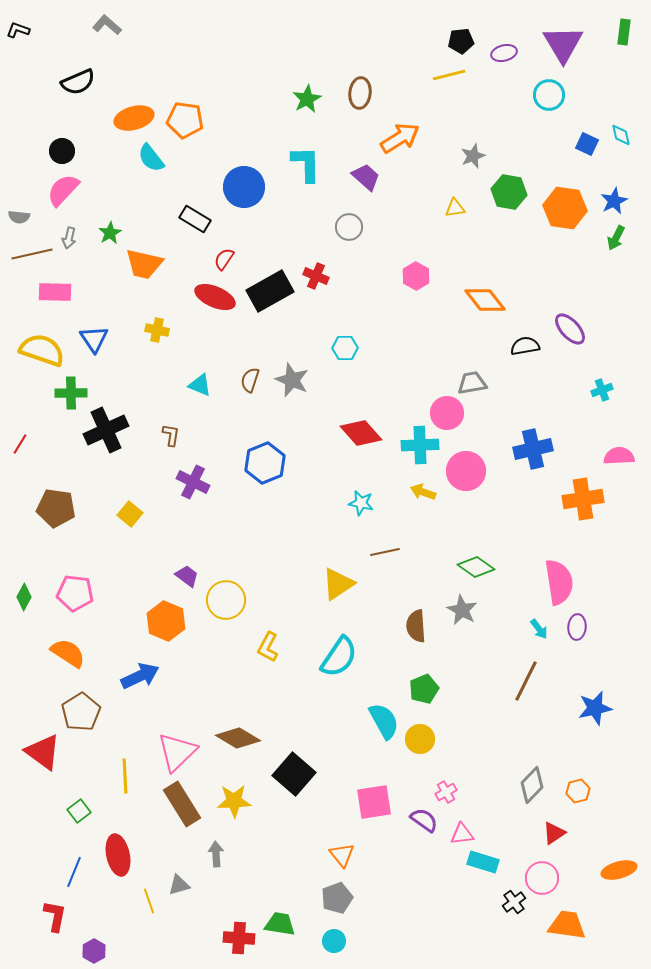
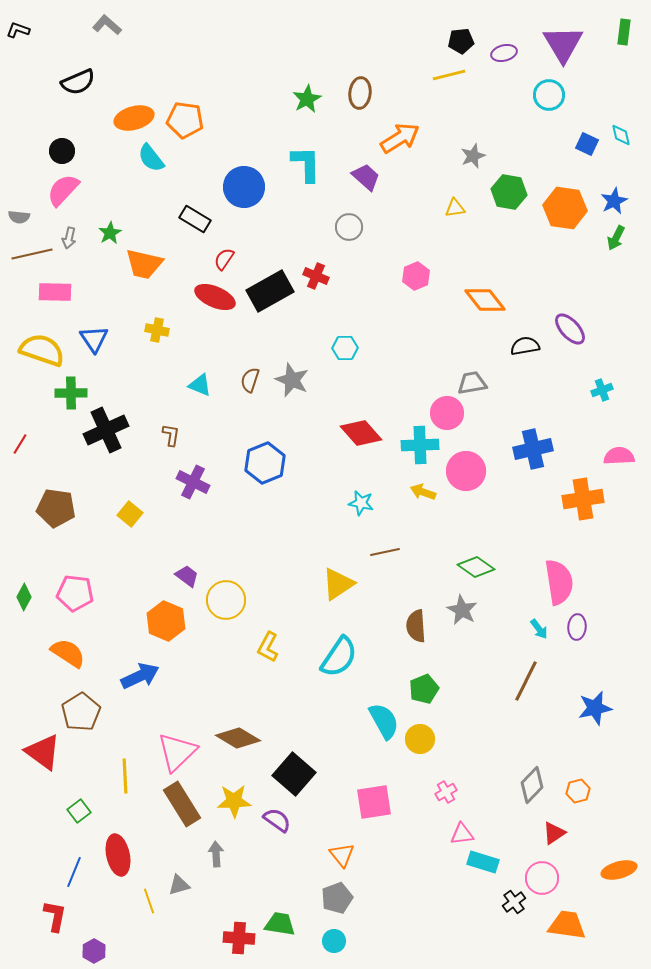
pink hexagon at (416, 276): rotated 8 degrees clockwise
purple semicircle at (424, 820): moved 147 px left
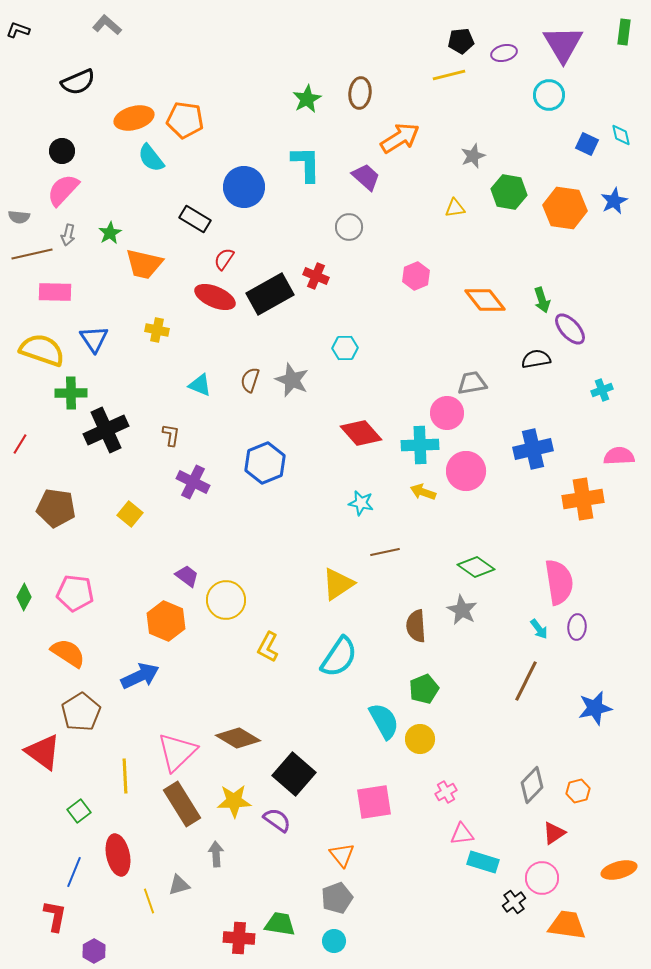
gray arrow at (69, 238): moved 1 px left, 3 px up
green arrow at (616, 238): moved 74 px left, 62 px down; rotated 45 degrees counterclockwise
black rectangle at (270, 291): moved 3 px down
black semicircle at (525, 346): moved 11 px right, 13 px down
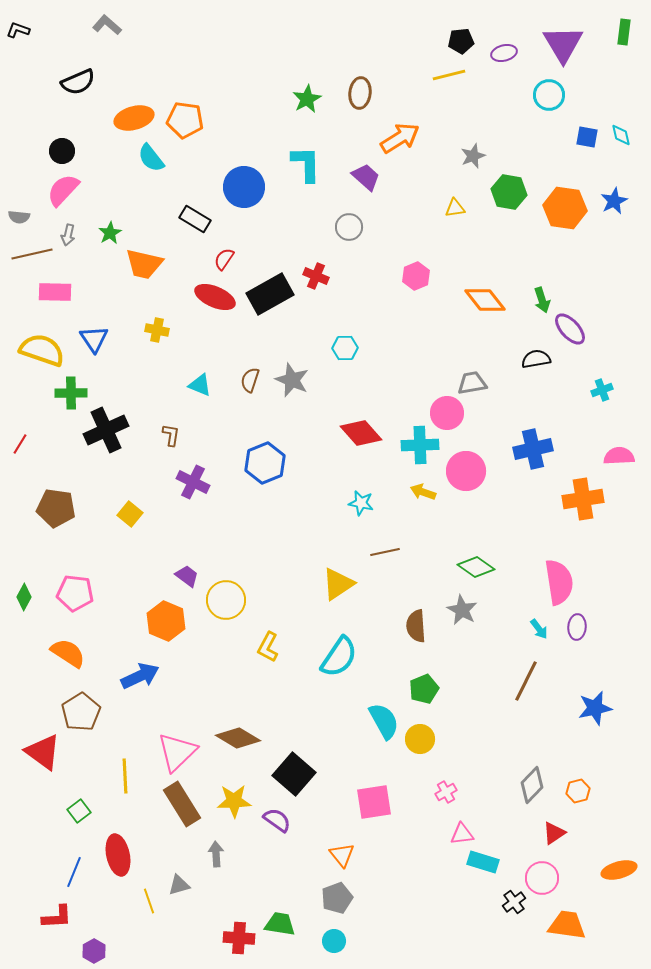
blue square at (587, 144): moved 7 px up; rotated 15 degrees counterclockwise
red L-shape at (55, 916): moved 2 px right, 1 px down; rotated 76 degrees clockwise
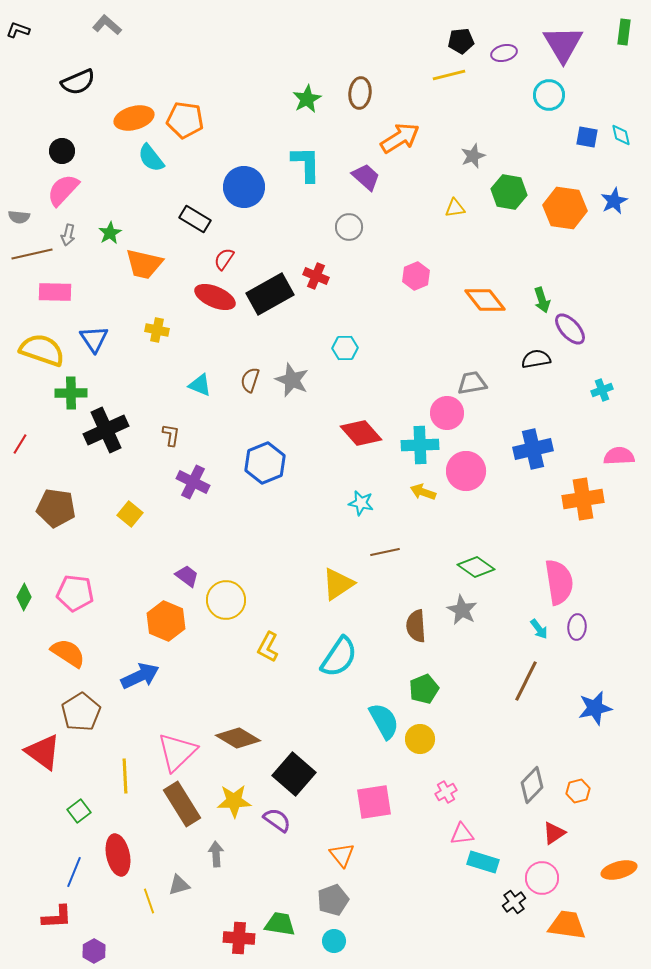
gray pentagon at (337, 898): moved 4 px left, 2 px down
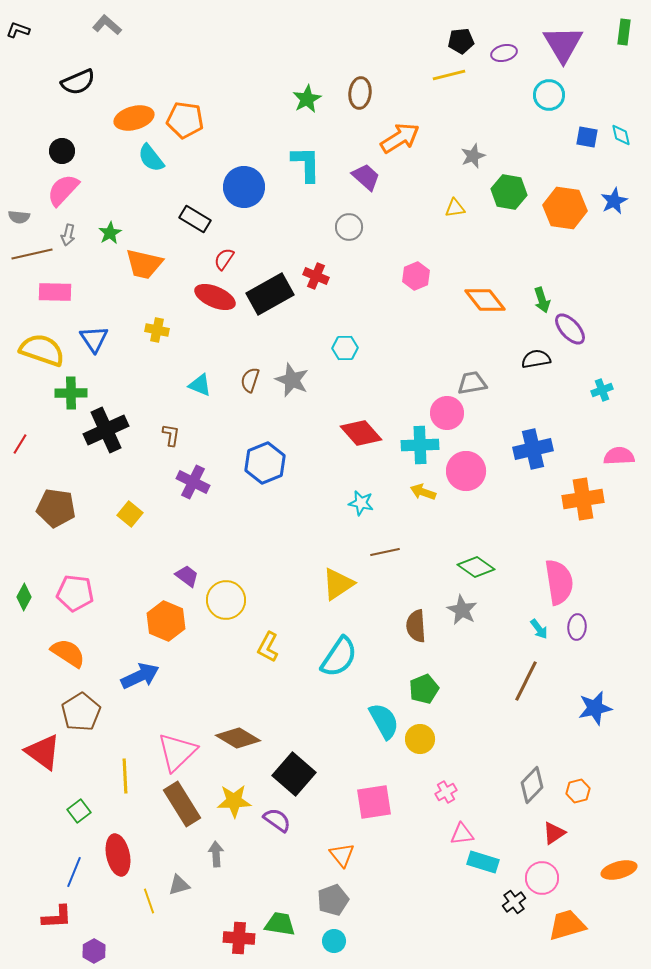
orange trapezoid at (567, 925): rotated 24 degrees counterclockwise
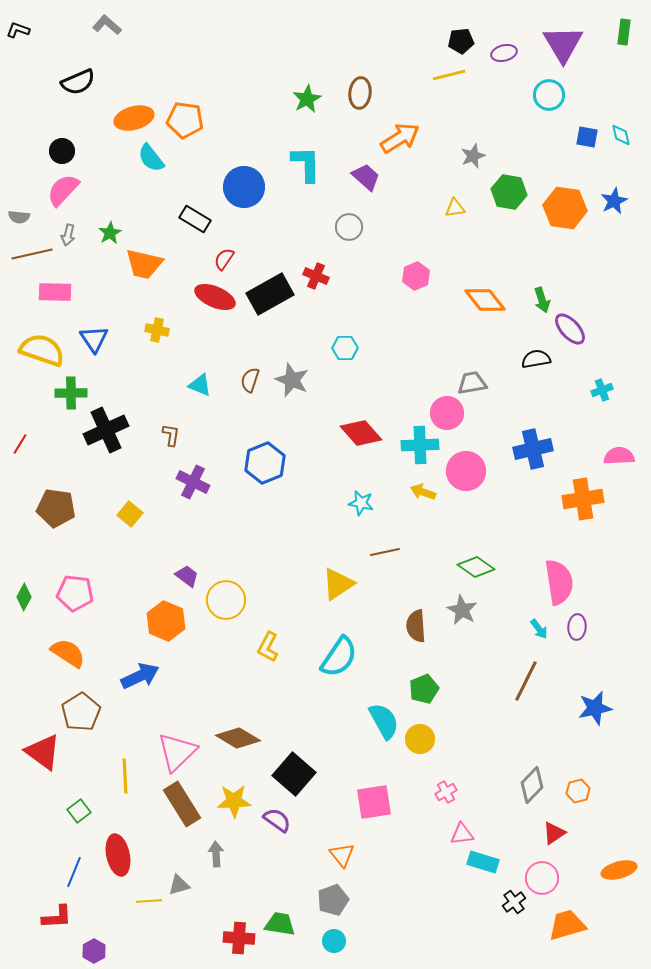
yellow line at (149, 901): rotated 75 degrees counterclockwise
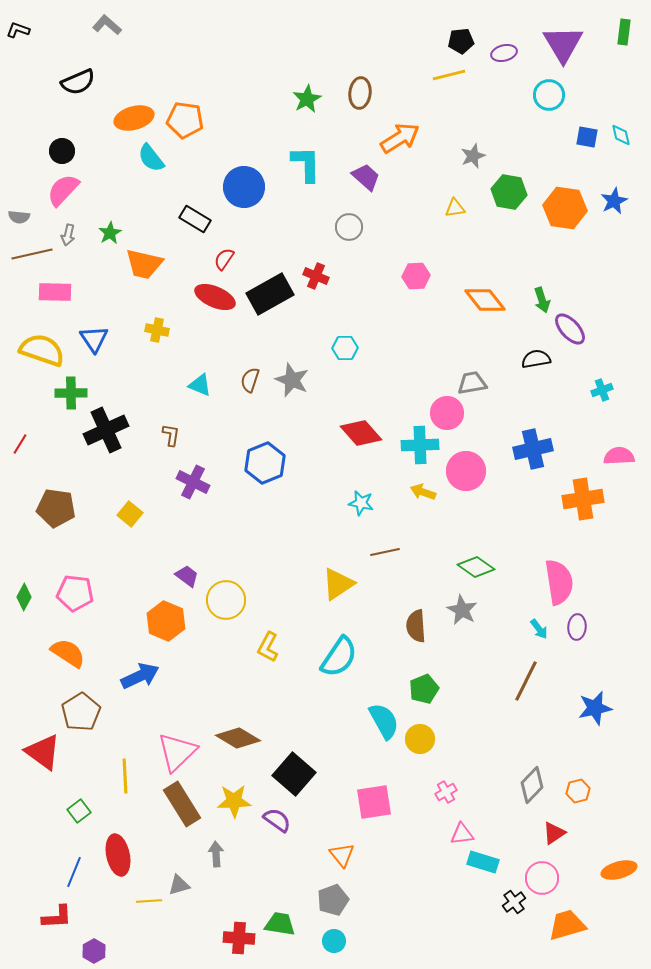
pink hexagon at (416, 276): rotated 20 degrees clockwise
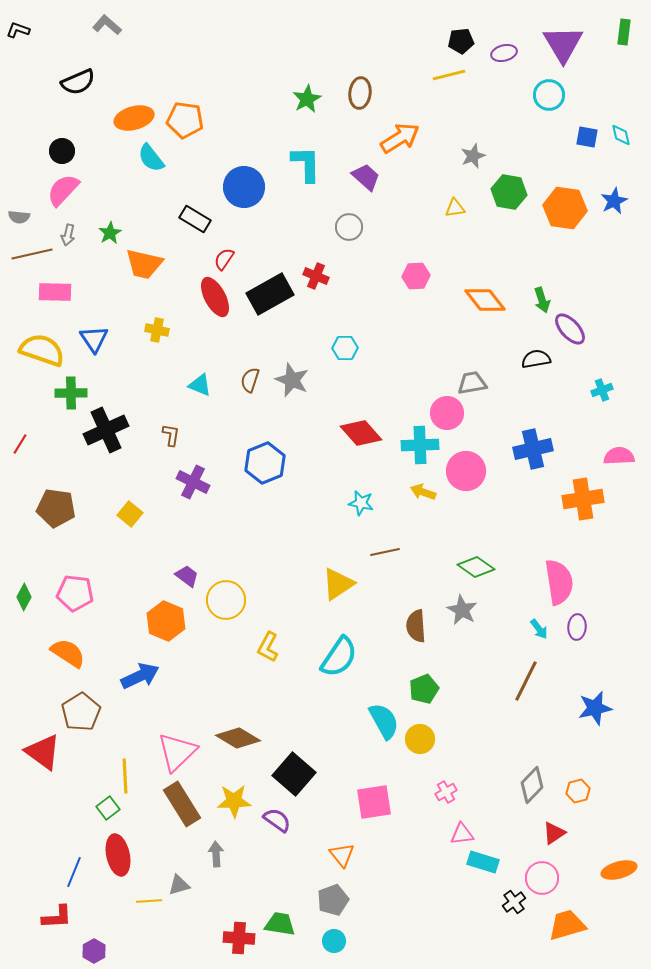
red ellipse at (215, 297): rotated 39 degrees clockwise
green square at (79, 811): moved 29 px right, 3 px up
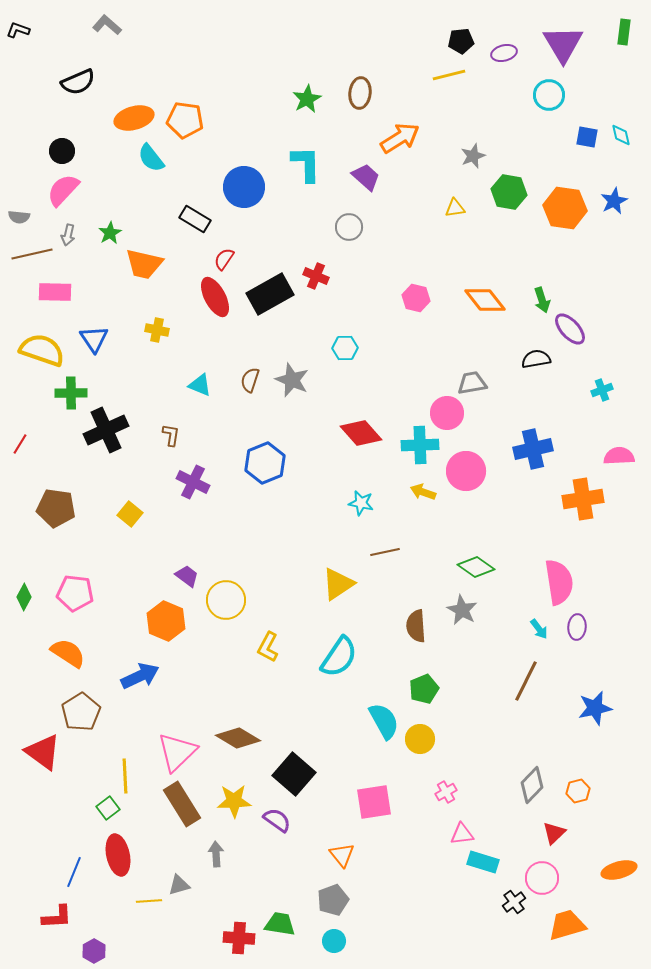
pink hexagon at (416, 276): moved 22 px down; rotated 16 degrees clockwise
red triangle at (554, 833): rotated 10 degrees counterclockwise
